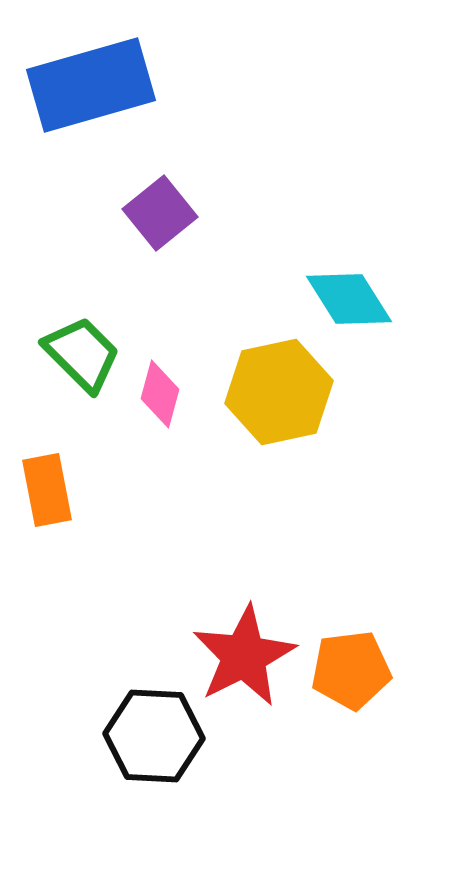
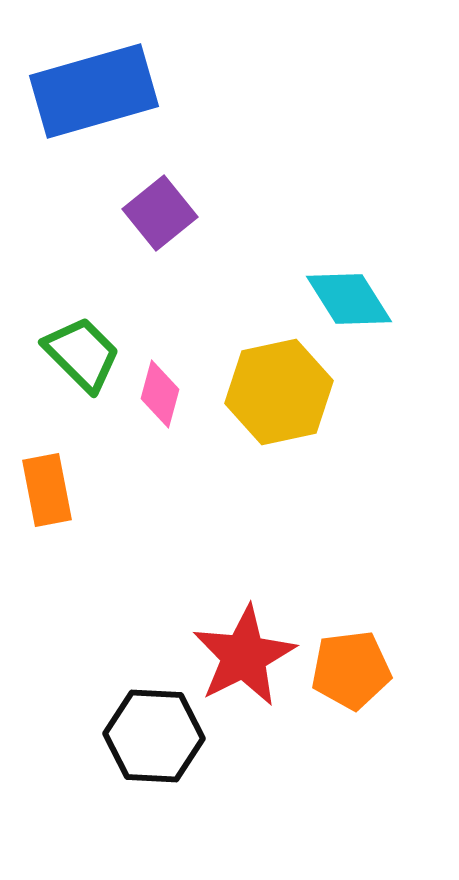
blue rectangle: moved 3 px right, 6 px down
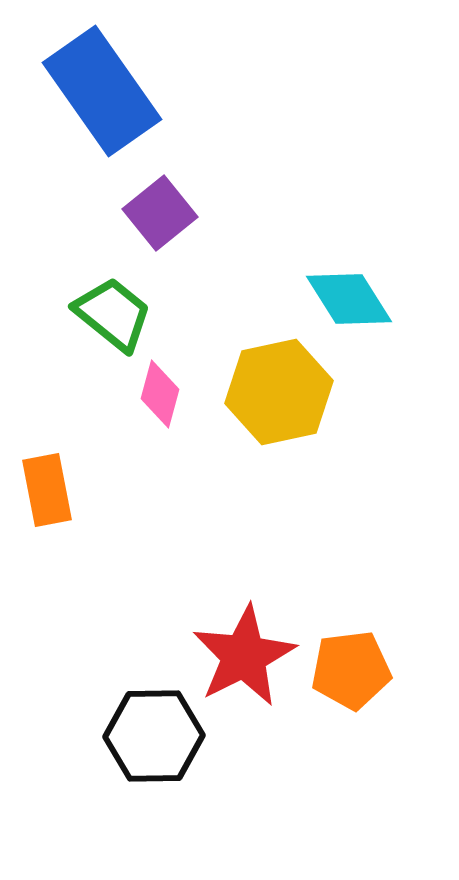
blue rectangle: moved 8 px right; rotated 71 degrees clockwise
green trapezoid: moved 31 px right, 40 px up; rotated 6 degrees counterclockwise
black hexagon: rotated 4 degrees counterclockwise
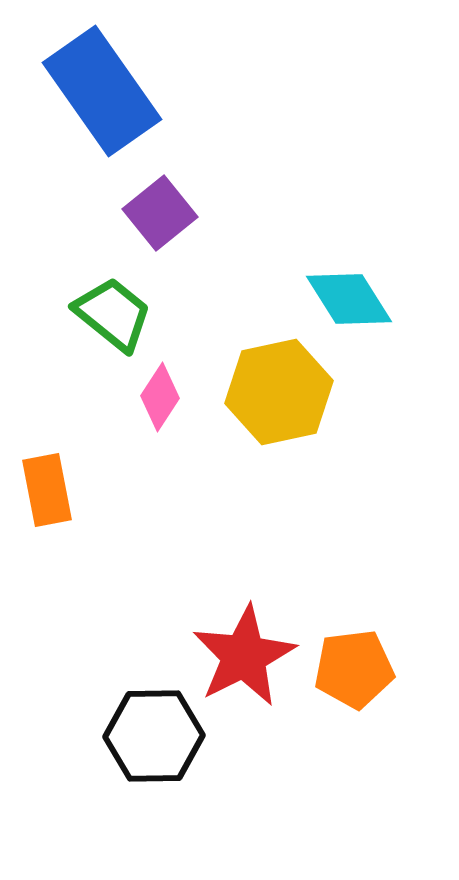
pink diamond: moved 3 px down; rotated 18 degrees clockwise
orange pentagon: moved 3 px right, 1 px up
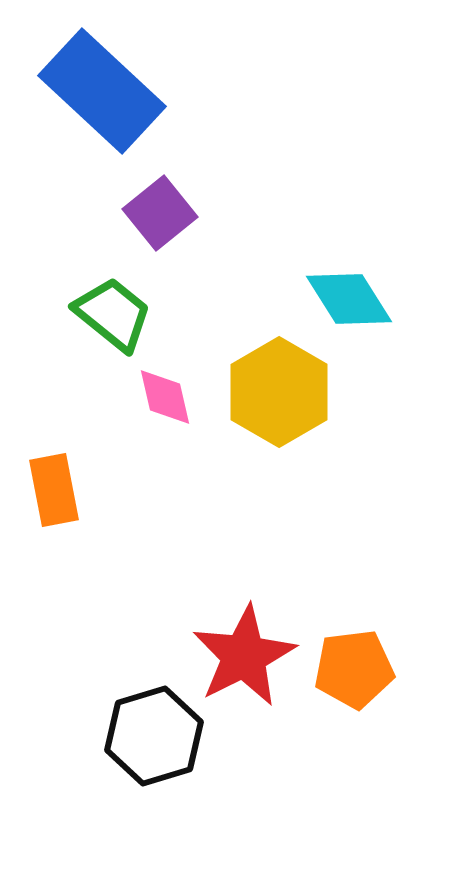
blue rectangle: rotated 12 degrees counterclockwise
yellow hexagon: rotated 18 degrees counterclockwise
pink diamond: moved 5 px right; rotated 46 degrees counterclockwise
orange rectangle: moved 7 px right
black hexagon: rotated 16 degrees counterclockwise
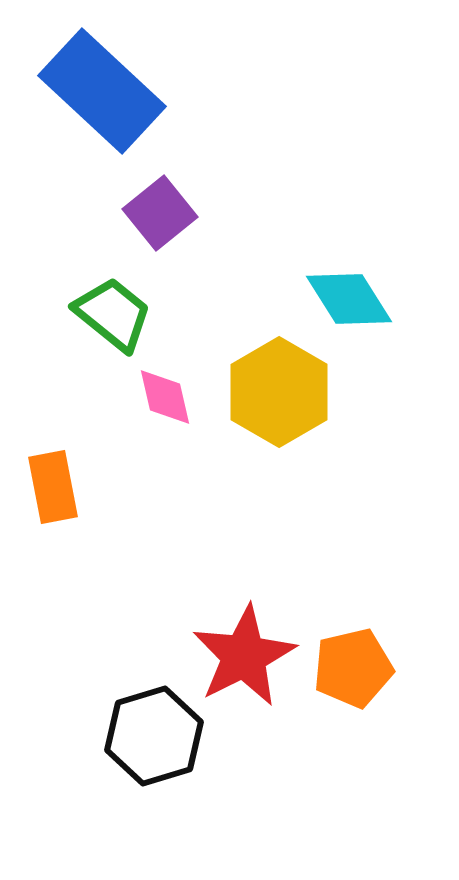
orange rectangle: moved 1 px left, 3 px up
orange pentagon: moved 1 px left, 1 px up; rotated 6 degrees counterclockwise
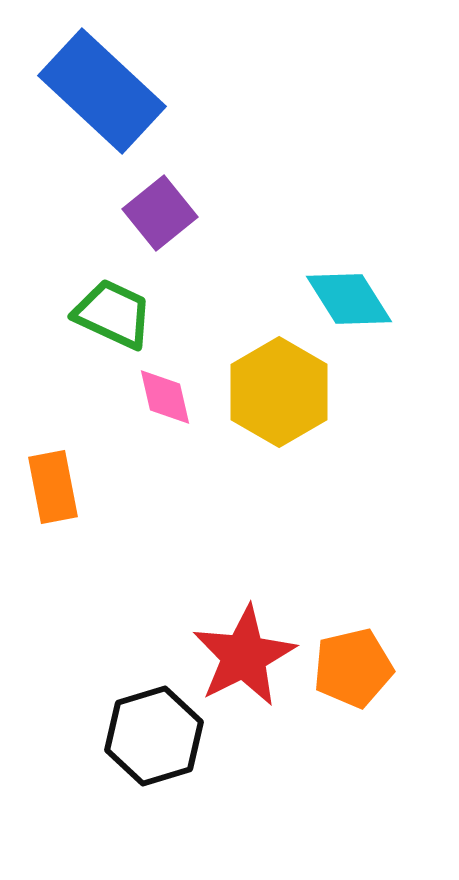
green trapezoid: rotated 14 degrees counterclockwise
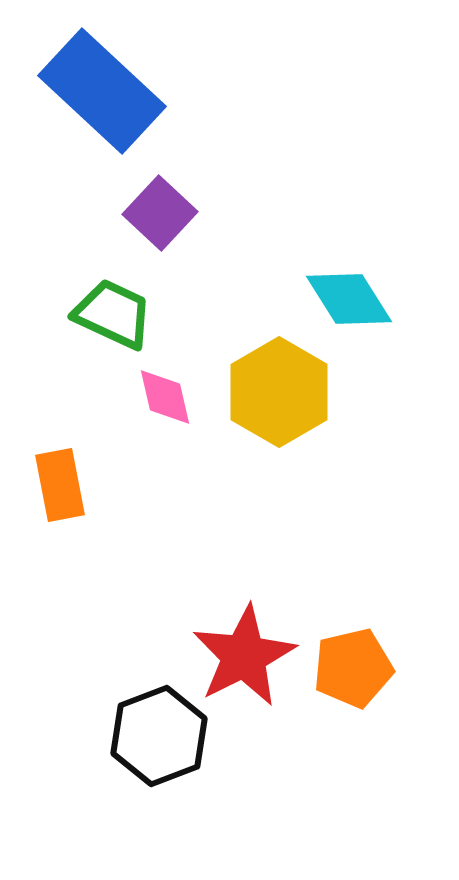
purple square: rotated 8 degrees counterclockwise
orange rectangle: moved 7 px right, 2 px up
black hexagon: moved 5 px right; rotated 4 degrees counterclockwise
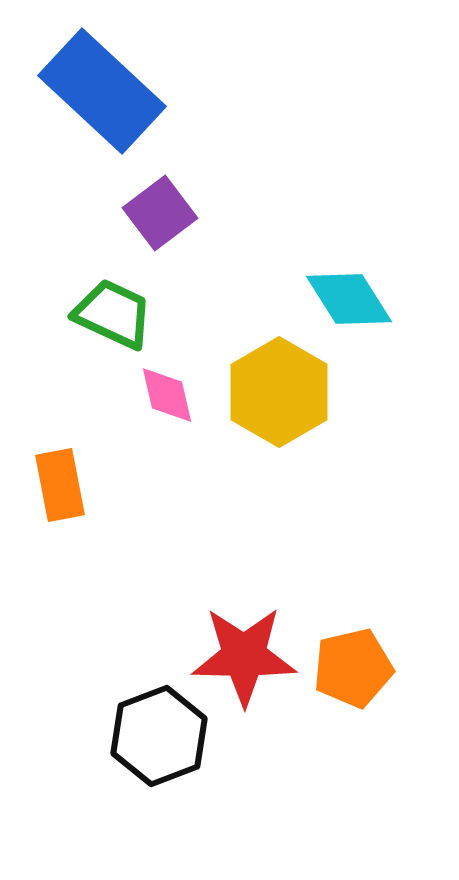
purple square: rotated 10 degrees clockwise
pink diamond: moved 2 px right, 2 px up
red star: rotated 28 degrees clockwise
